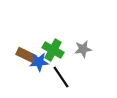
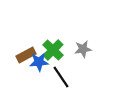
green cross: rotated 15 degrees clockwise
brown rectangle: rotated 54 degrees counterclockwise
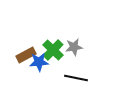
gray star: moved 9 px left, 2 px up
black line: moved 15 px right, 1 px down; rotated 45 degrees counterclockwise
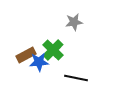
gray star: moved 25 px up
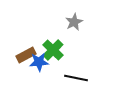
gray star: rotated 18 degrees counterclockwise
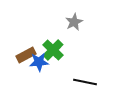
black line: moved 9 px right, 4 px down
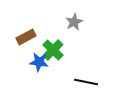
brown rectangle: moved 18 px up
blue star: rotated 12 degrees clockwise
black line: moved 1 px right
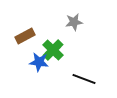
gray star: rotated 18 degrees clockwise
brown rectangle: moved 1 px left, 1 px up
black line: moved 2 px left, 3 px up; rotated 10 degrees clockwise
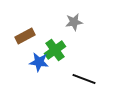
green cross: moved 2 px right; rotated 10 degrees clockwise
